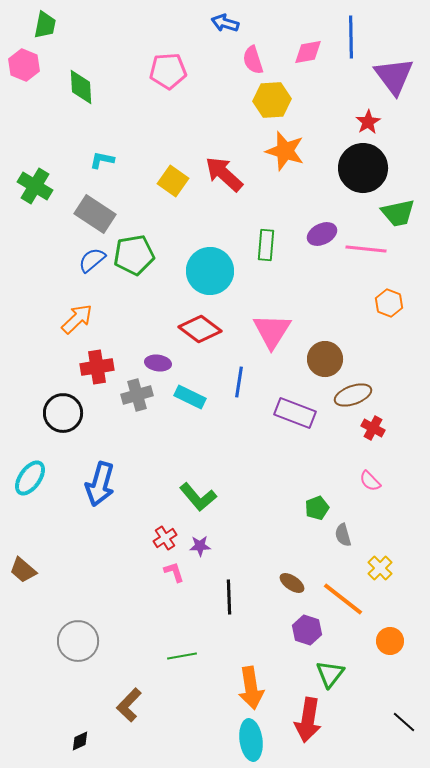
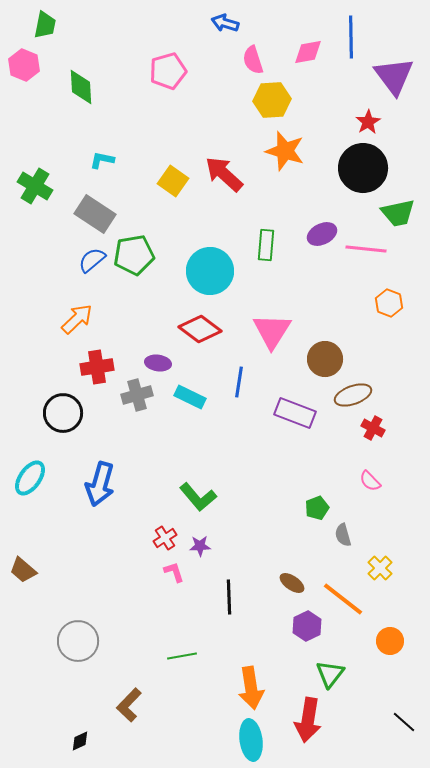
pink pentagon at (168, 71): rotated 12 degrees counterclockwise
purple hexagon at (307, 630): moved 4 px up; rotated 16 degrees clockwise
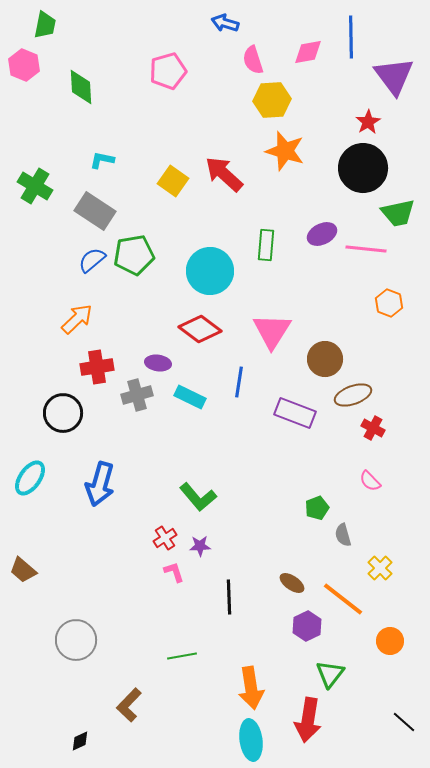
gray rectangle at (95, 214): moved 3 px up
gray circle at (78, 641): moved 2 px left, 1 px up
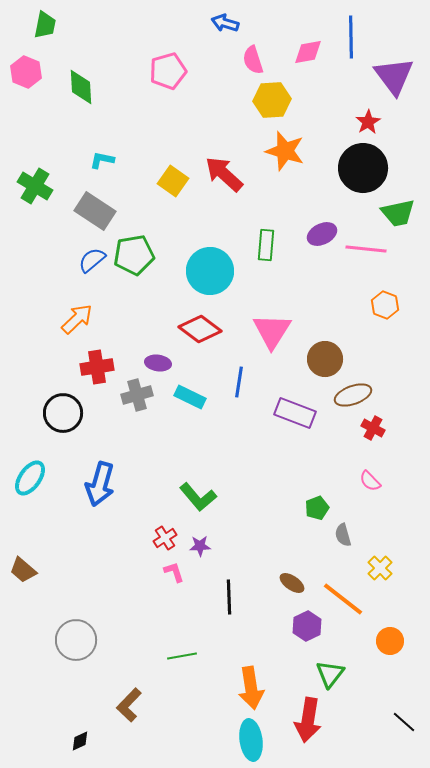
pink hexagon at (24, 65): moved 2 px right, 7 px down
orange hexagon at (389, 303): moved 4 px left, 2 px down
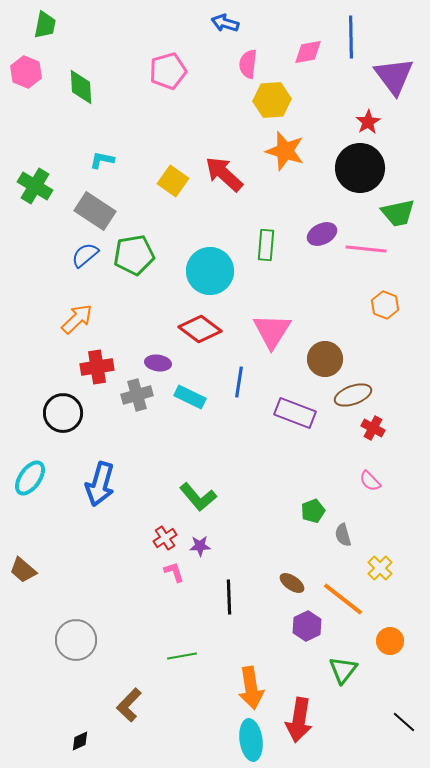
pink semicircle at (253, 60): moved 5 px left, 4 px down; rotated 24 degrees clockwise
black circle at (363, 168): moved 3 px left
blue semicircle at (92, 260): moved 7 px left, 5 px up
green pentagon at (317, 508): moved 4 px left, 3 px down
green triangle at (330, 674): moved 13 px right, 4 px up
red arrow at (308, 720): moved 9 px left
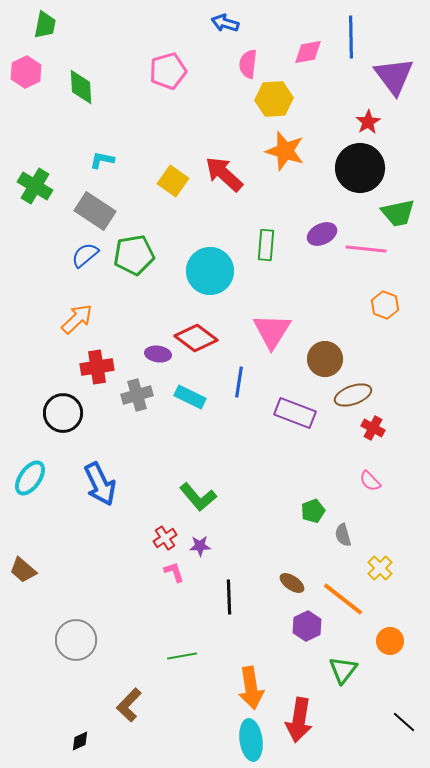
pink hexagon at (26, 72): rotated 12 degrees clockwise
yellow hexagon at (272, 100): moved 2 px right, 1 px up
red diamond at (200, 329): moved 4 px left, 9 px down
purple ellipse at (158, 363): moved 9 px up
blue arrow at (100, 484): rotated 42 degrees counterclockwise
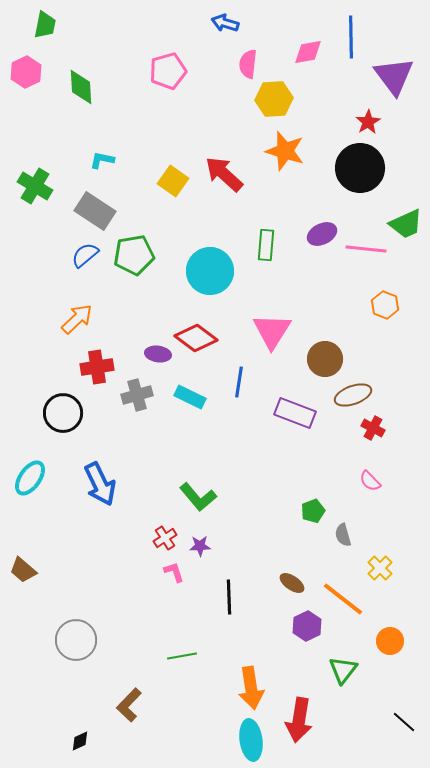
green trapezoid at (398, 213): moved 8 px right, 11 px down; rotated 12 degrees counterclockwise
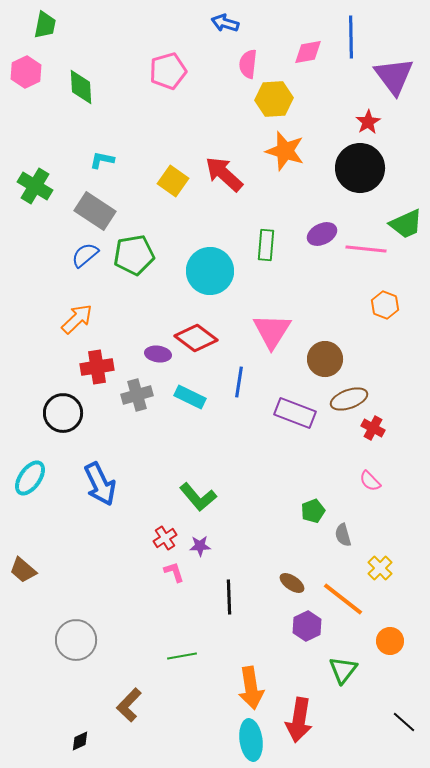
brown ellipse at (353, 395): moved 4 px left, 4 px down
